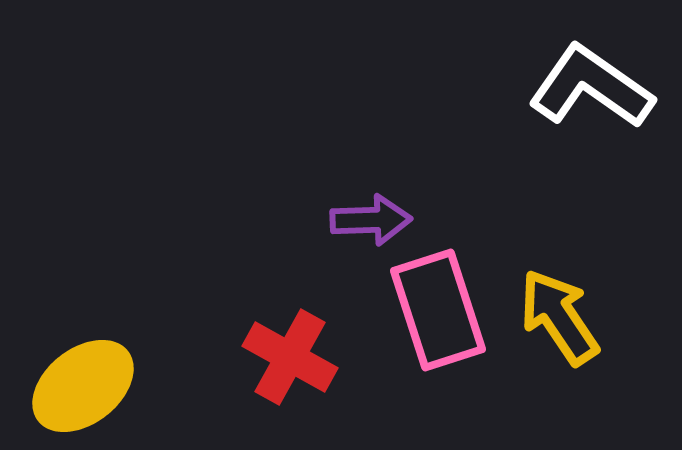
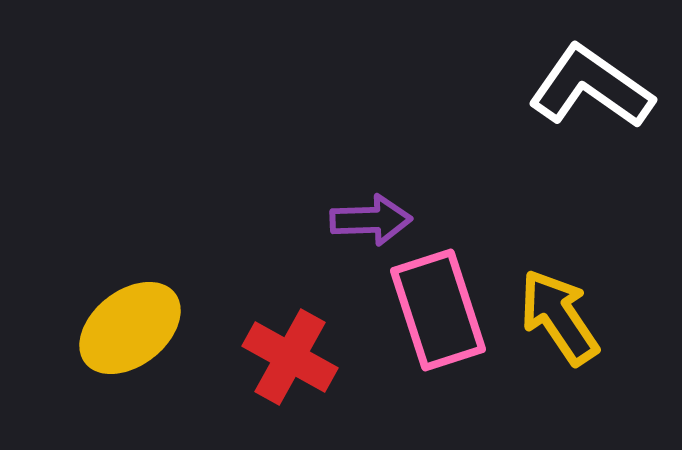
yellow ellipse: moved 47 px right, 58 px up
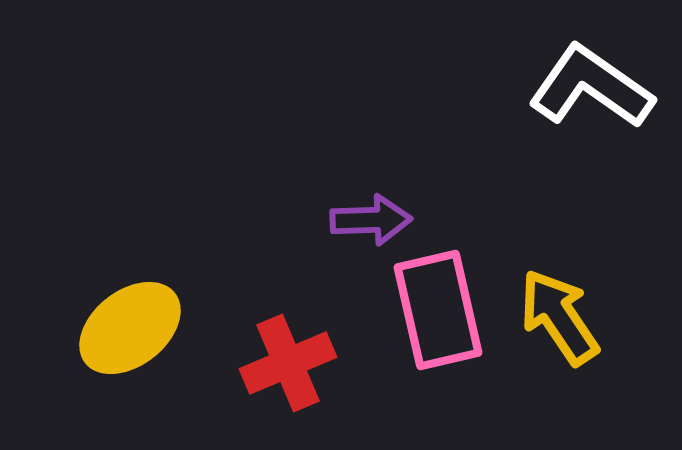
pink rectangle: rotated 5 degrees clockwise
red cross: moved 2 px left, 6 px down; rotated 38 degrees clockwise
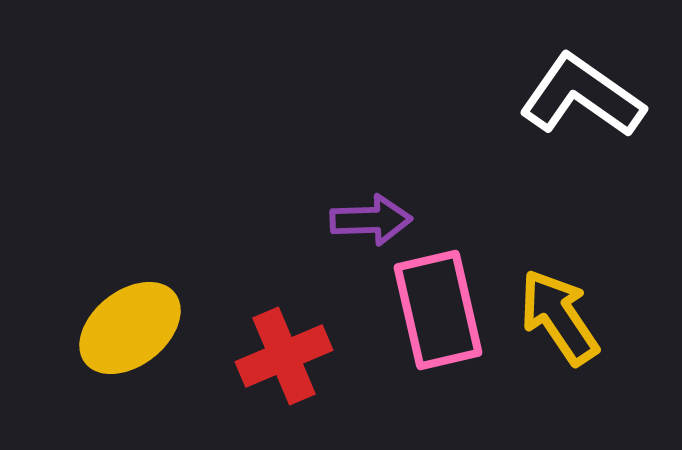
white L-shape: moved 9 px left, 9 px down
red cross: moved 4 px left, 7 px up
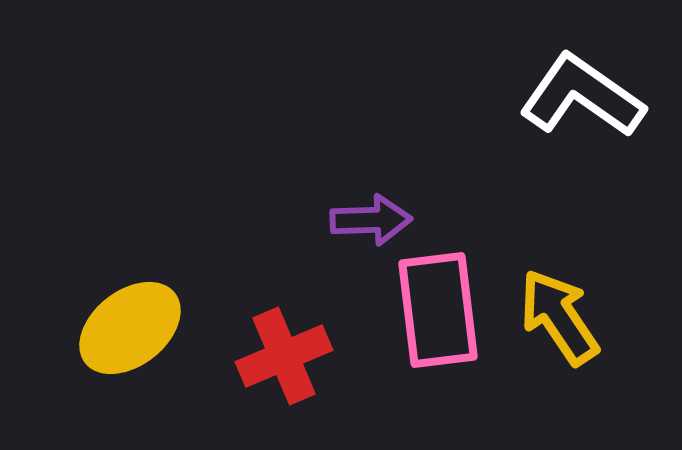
pink rectangle: rotated 6 degrees clockwise
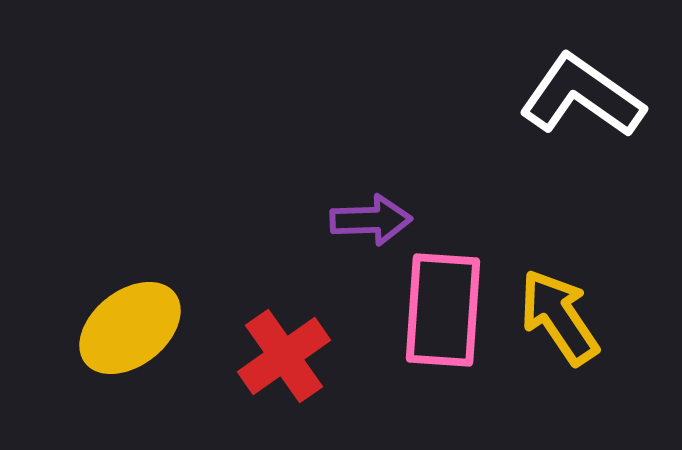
pink rectangle: moved 5 px right; rotated 11 degrees clockwise
red cross: rotated 12 degrees counterclockwise
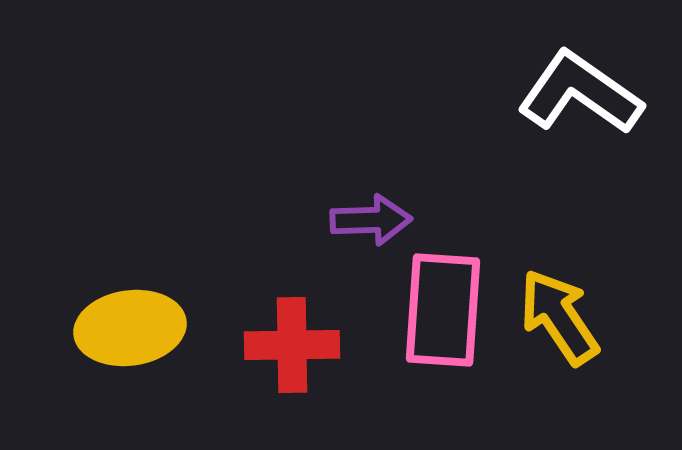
white L-shape: moved 2 px left, 3 px up
yellow ellipse: rotated 30 degrees clockwise
red cross: moved 8 px right, 11 px up; rotated 34 degrees clockwise
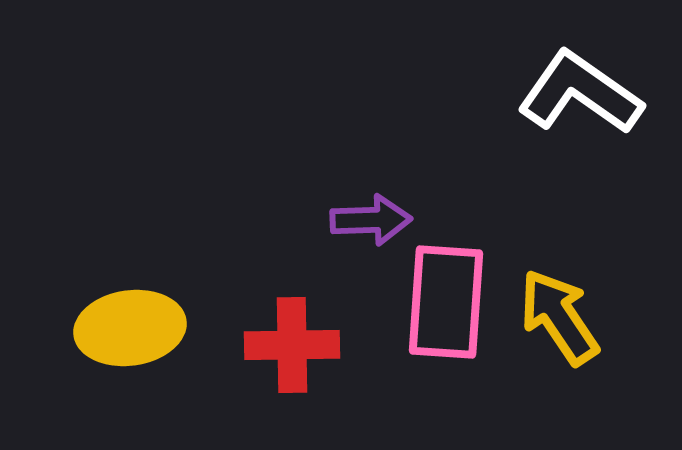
pink rectangle: moved 3 px right, 8 px up
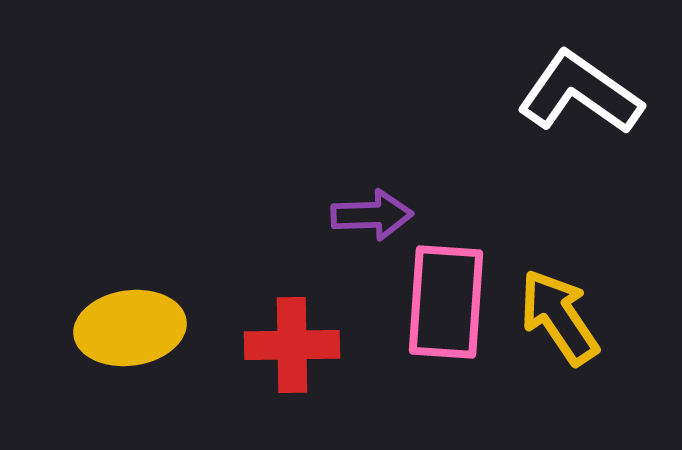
purple arrow: moved 1 px right, 5 px up
